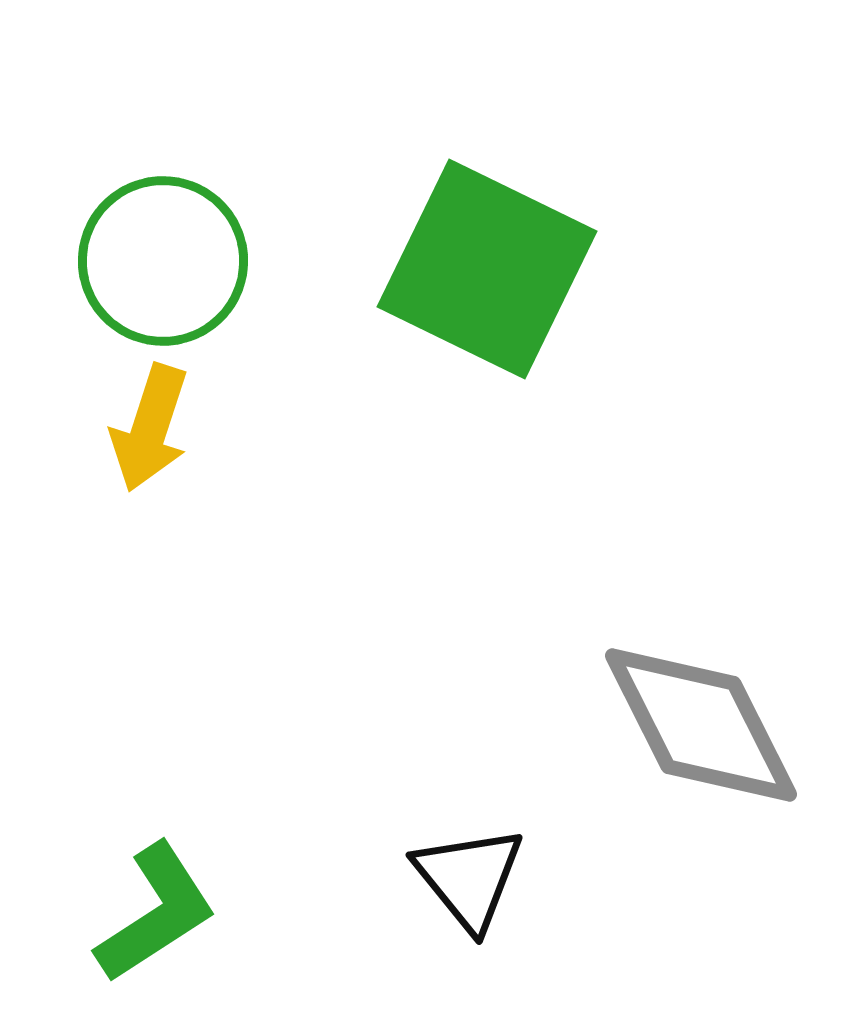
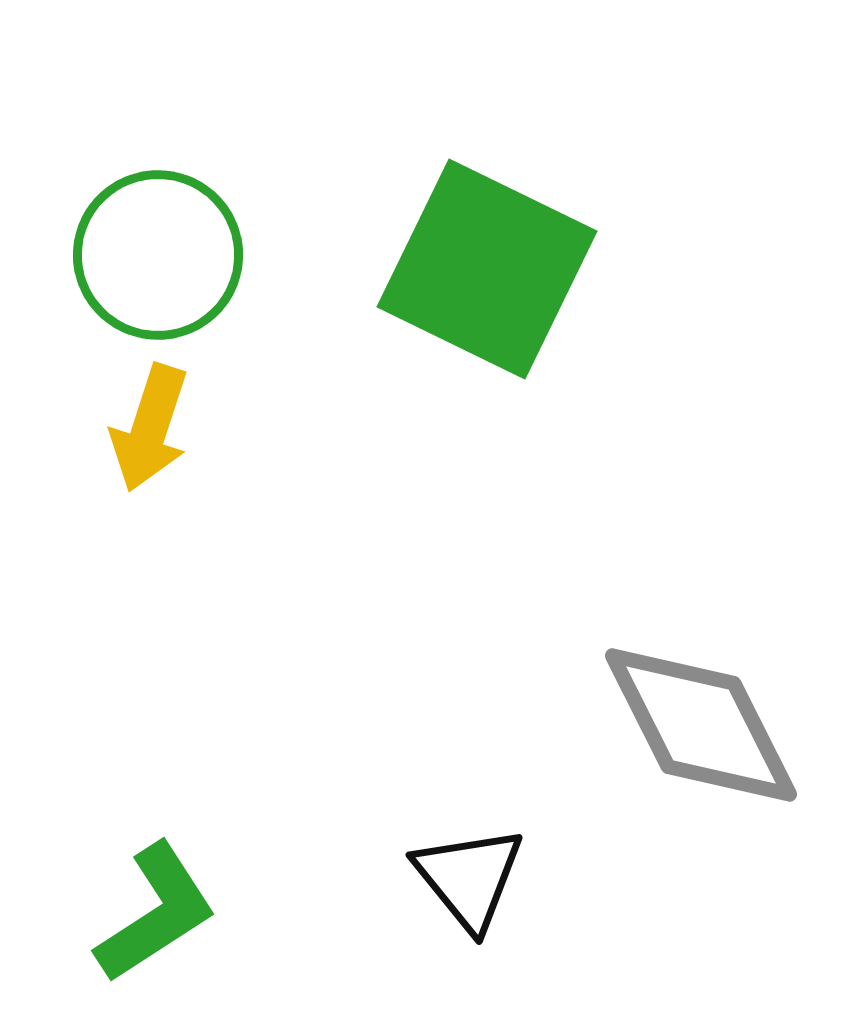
green circle: moved 5 px left, 6 px up
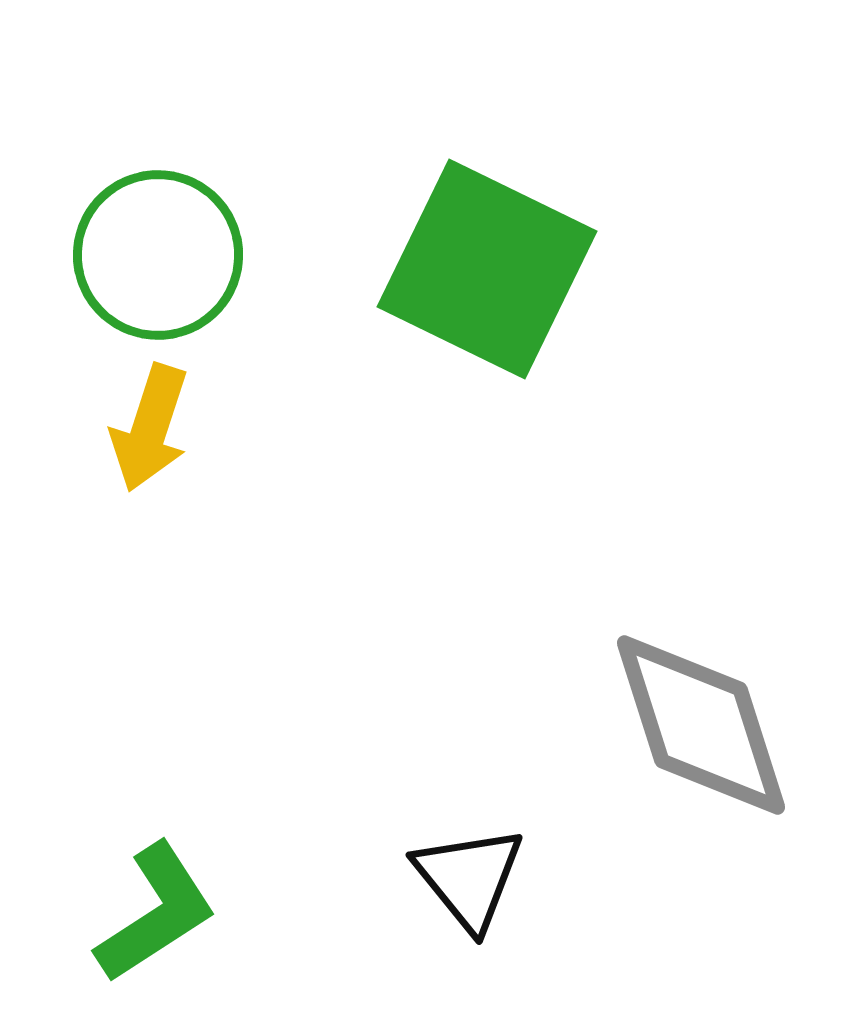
gray diamond: rotated 9 degrees clockwise
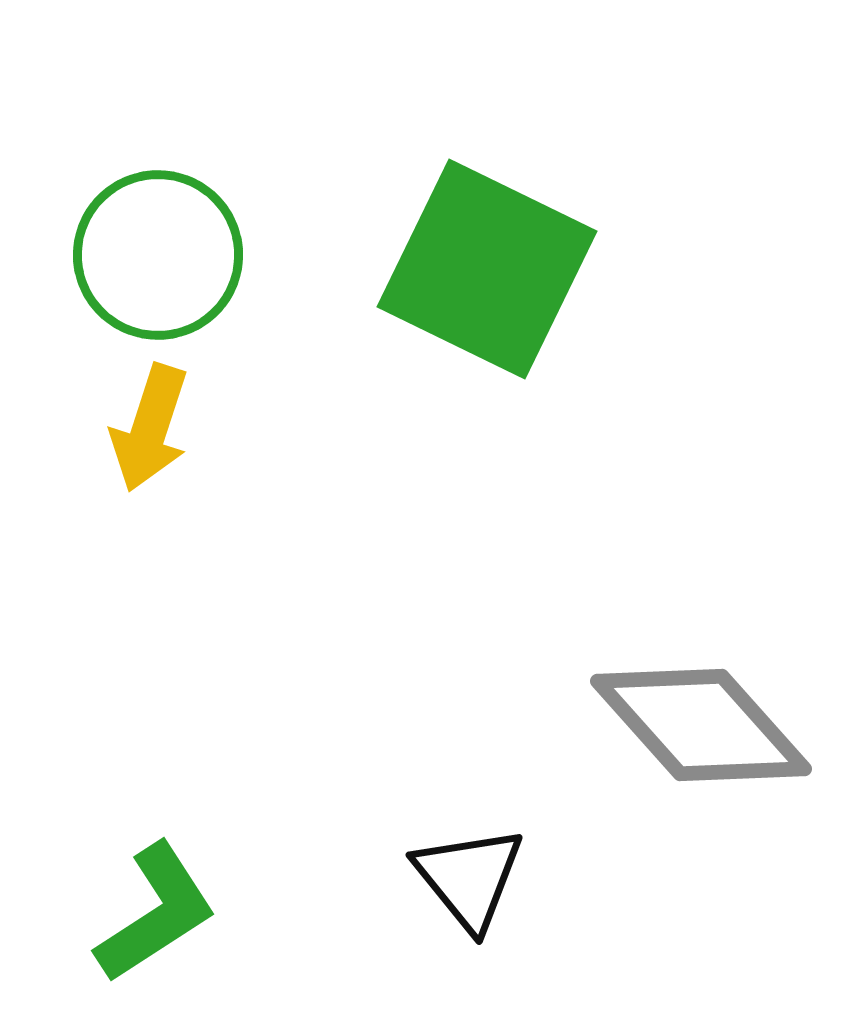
gray diamond: rotated 24 degrees counterclockwise
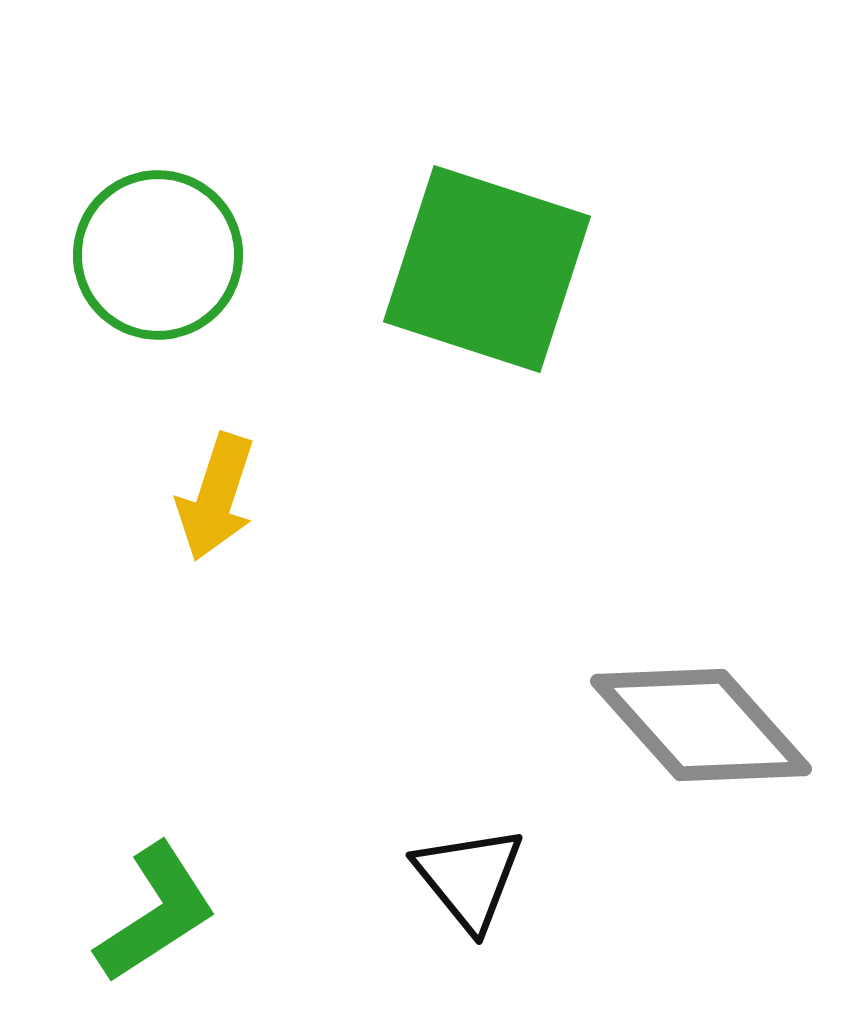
green square: rotated 8 degrees counterclockwise
yellow arrow: moved 66 px right, 69 px down
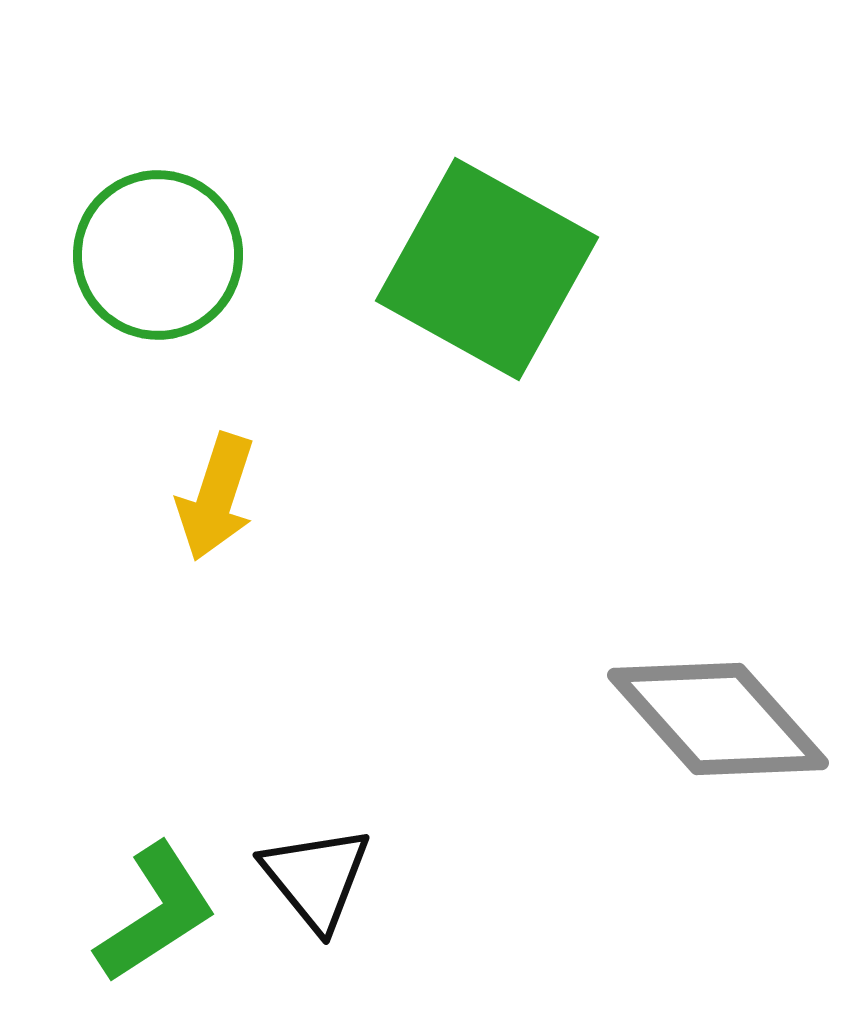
green square: rotated 11 degrees clockwise
gray diamond: moved 17 px right, 6 px up
black triangle: moved 153 px left
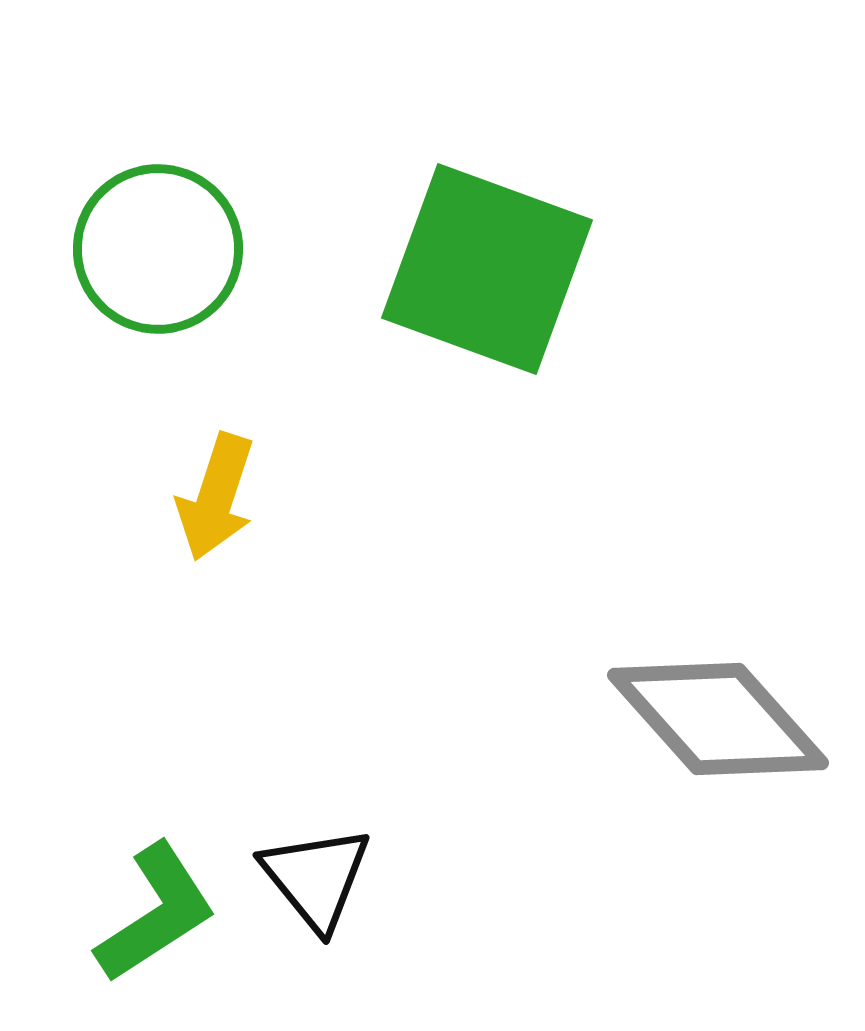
green circle: moved 6 px up
green square: rotated 9 degrees counterclockwise
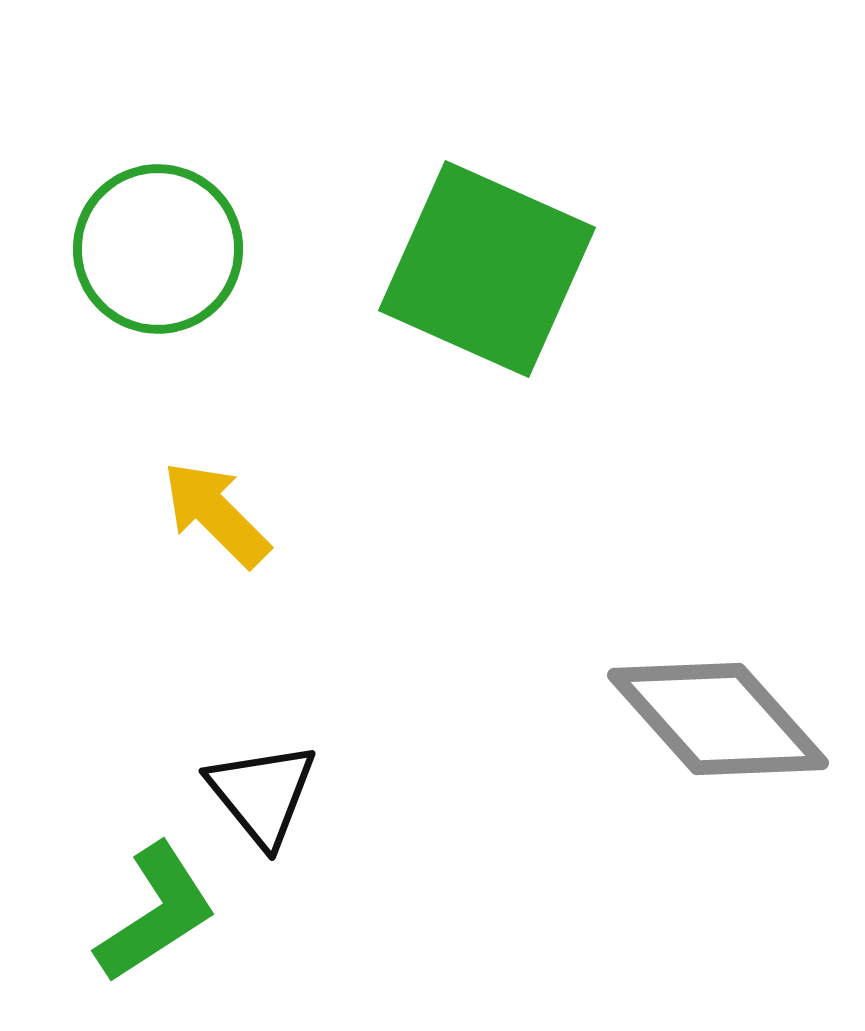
green square: rotated 4 degrees clockwise
yellow arrow: moved 17 px down; rotated 117 degrees clockwise
black triangle: moved 54 px left, 84 px up
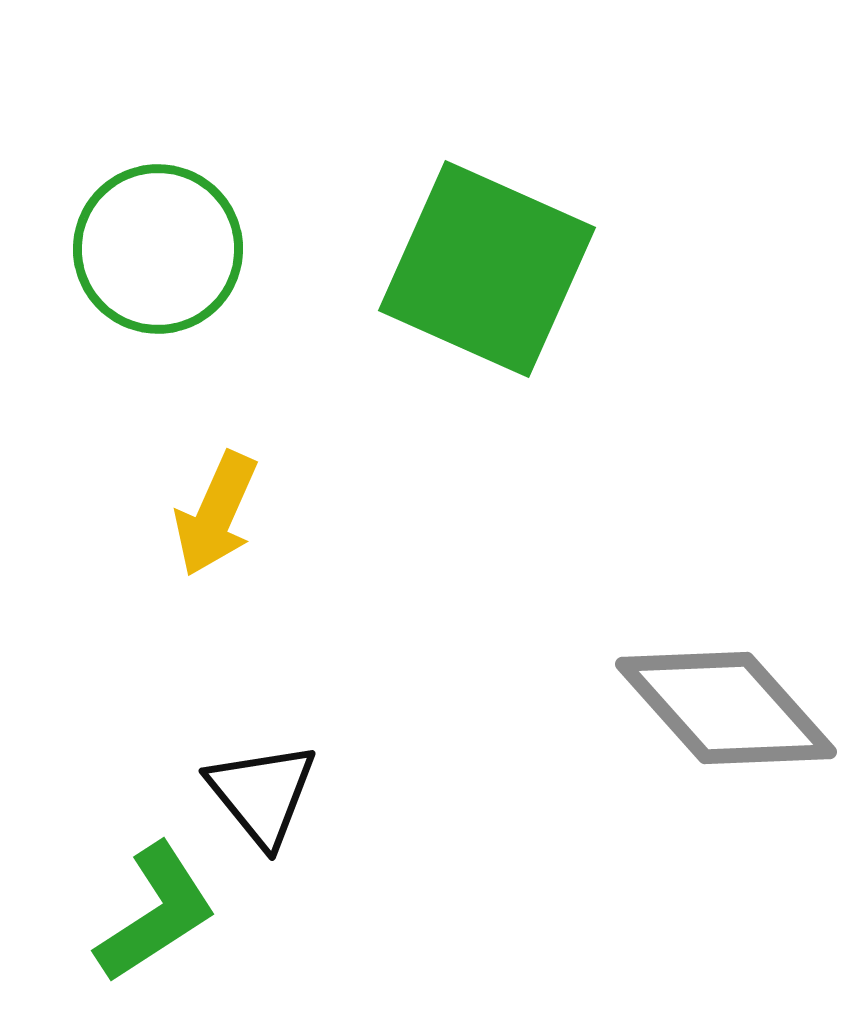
yellow arrow: rotated 111 degrees counterclockwise
gray diamond: moved 8 px right, 11 px up
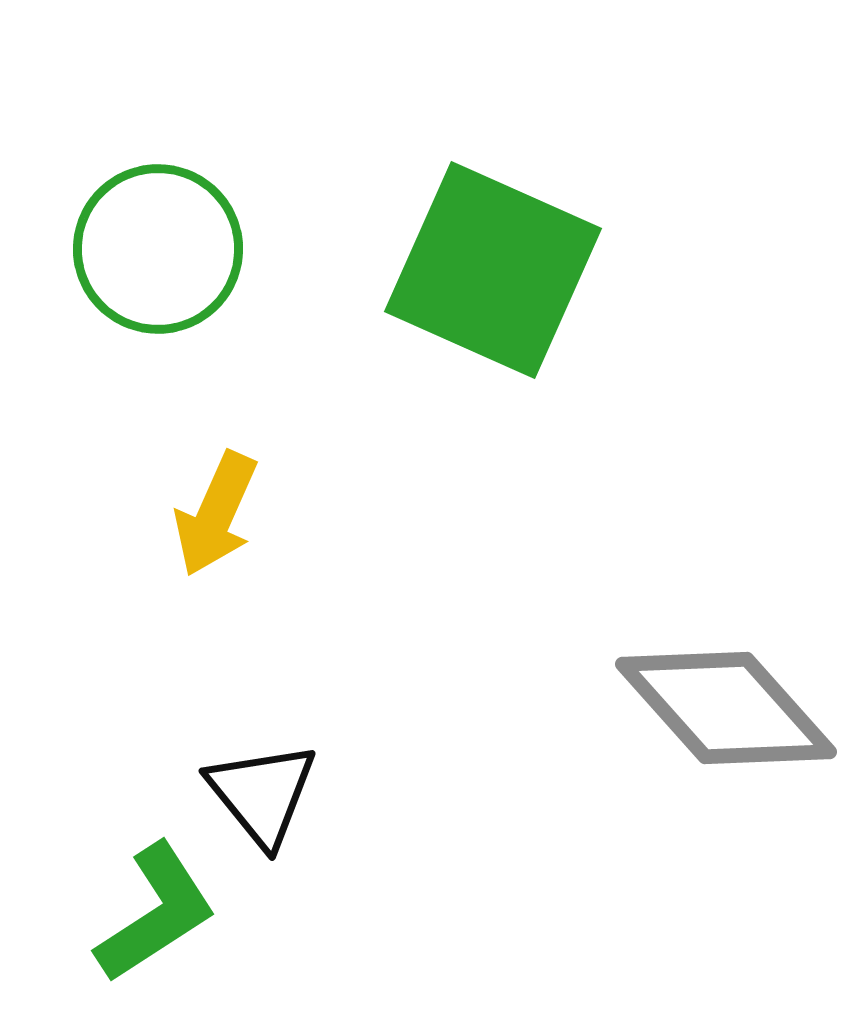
green square: moved 6 px right, 1 px down
